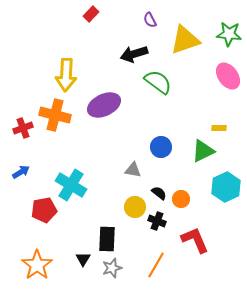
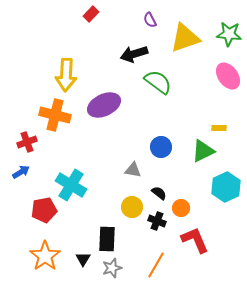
yellow triangle: moved 2 px up
red cross: moved 4 px right, 14 px down
orange circle: moved 9 px down
yellow circle: moved 3 px left
orange star: moved 8 px right, 9 px up
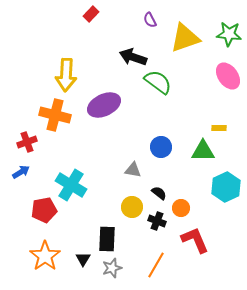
black arrow: moved 1 px left, 3 px down; rotated 36 degrees clockwise
green triangle: rotated 25 degrees clockwise
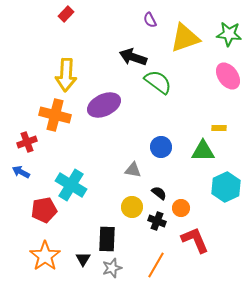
red rectangle: moved 25 px left
blue arrow: rotated 120 degrees counterclockwise
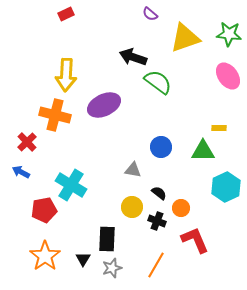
red rectangle: rotated 21 degrees clockwise
purple semicircle: moved 6 px up; rotated 21 degrees counterclockwise
red cross: rotated 24 degrees counterclockwise
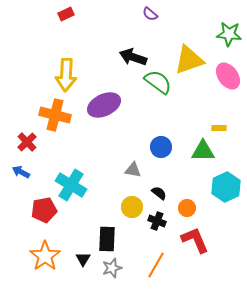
yellow triangle: moved 4 px right, 22 px down
orange circle: moved 6 px right
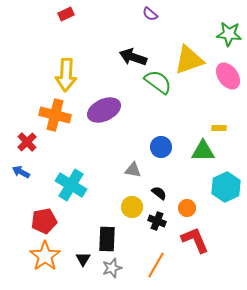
purple ellipse: moved 5 px down
red pentagon: moved 11 px down
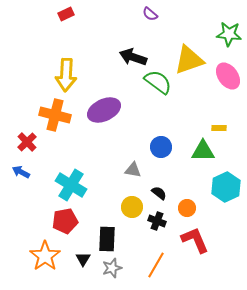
red pentagon: moved 21 px right
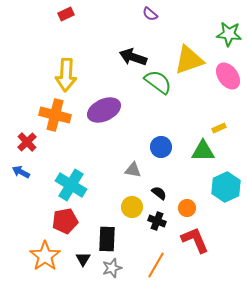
yellow rectangle: rotated 24 degrees counterclockwise
